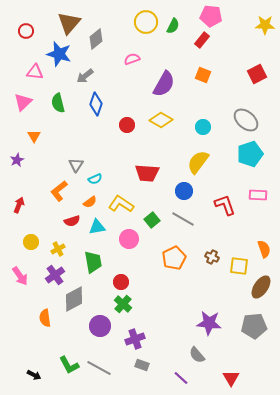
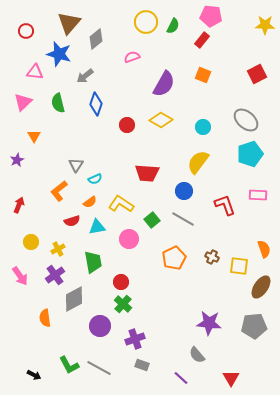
pink semicircle at (132, 59): moved 2 px up
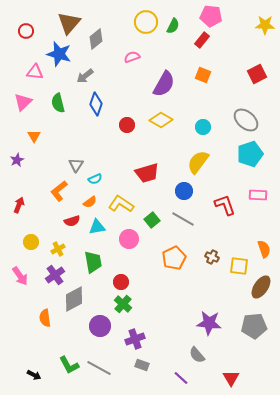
red trapezoid at (147, 173): rotated 20 degrees counterclockwise
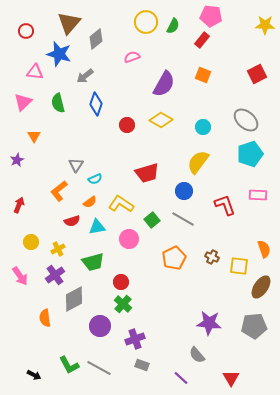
green trapezoid at (93, 262): rotated 85 degrees clockwise
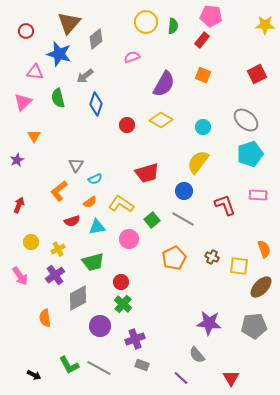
green semicircle at (173, 26): rotated 21 degrees counterclockwise
green semicircle at (58, 103): moved 5 px up
brown ellipse at (261, 287): rotated 10 degrees clockwise
gray diamond at (74, 299): moved 4 px right, 1 px up
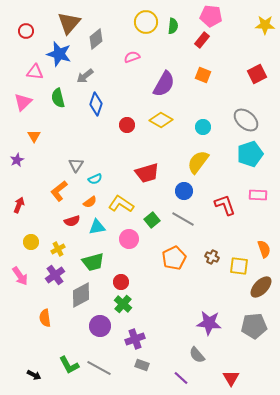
gray diamond at (78, 298): moved 3 px right, 3 px up
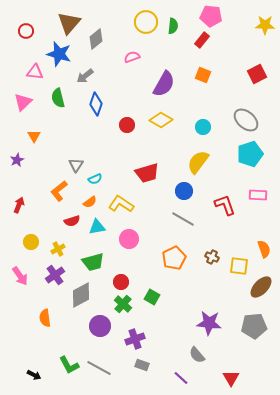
green square at (152, 220): moved 77 px down; rotated 21 degrees counterclockwise
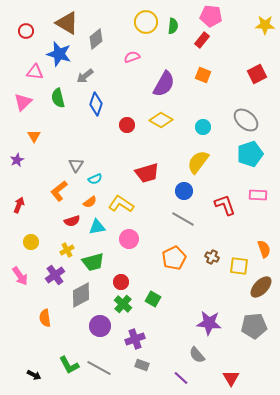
brown triangle at (69, 23): moved 2 px left; rotated 40 degrees counterclockwise
yellow cross at (58, 249): moved 9 px right, 1 px down
green square at (152, 297): moved 1 px right, 2 px down
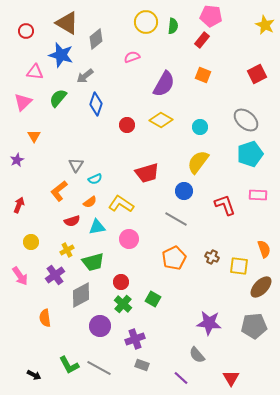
yellow star at (265, 25): rotated 24 degrees clockwise
blue star at (59, 54): moved 2 px right, 1 px down
green semicircle at (58, 98): rotated 54 degrees clockwise
cyan circle at (203, 127): moved 3 px left
gray line at (183, 219): moved 7 px left
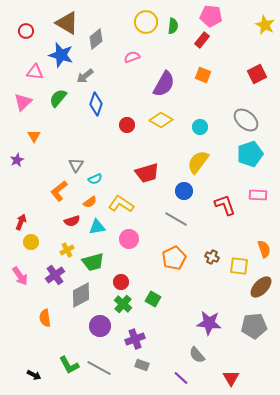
red arrow at (19, 205): moved 2 px right, 17 px down
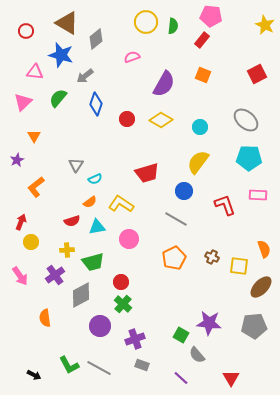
red circle at (127, 125): moved 6 px up
cyan pentagon at (250, 154): moved 1 px left, 4 px down; rotated 20 degrees clockwise
orange L-shape at (59, 191): moved 23 px left, 4 px up
yellow cross at (67, 250): rotated 24 degrees clockwise
green square at (153, 299): moved 28 px right, 36 px down
